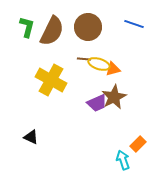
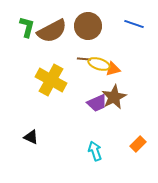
brown circle: moved 1 px up
brown semicircle: rotated 36 degrees clockwise
cyan arrow: moved 28 px left, 9 px up
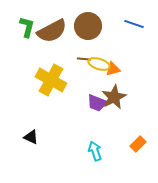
purple trapezoid: rotated 45 degrees clockwise
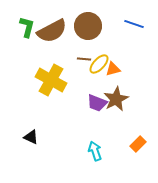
yellow ellipse: rotated 65 degrees counterclockwise
brown star: moved 2 px right, 2 px down
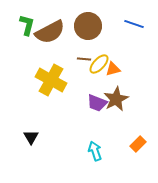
green L-shape: moved 2 px up
brown semicircle: moved 2 px left, 1 px down
black triangle: rotated 35 degrees clockwise
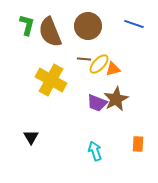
brown semicircle: rotated 96 degrees clockwise
orange rectangle: rotated 42 degrees counterclockwise
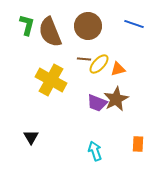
orange triangle: moved 5 px right
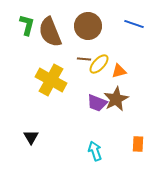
orange triangle: moved 1 px right, 2 px down
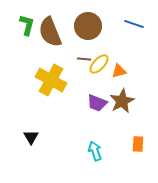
brown star: moved 6 px right, 2 px down
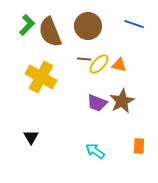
green L-shape: rotated 30 degrees clockwise
orange triangle: moved 6 px up; rotated 28 degrees clockwise
yellow cross: moved 10 px left, 3 px up
orange rectangle: moved 1 px right, 2 px down
cyan arrow: rotated 36 degrees counterclockwise
